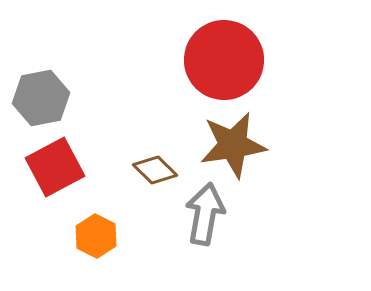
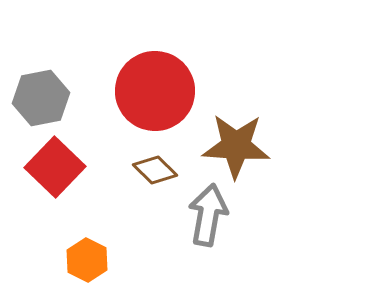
red circle: moved 69 px left, 31 px down
brown star: moved 3 px right, 1 px down; rotated 12 degrees clockwise
red square: rotated 18 degrees counterclockwise
gray arrow: moved 3 px right, 1 px down
orange hexagon: moved 9 px left, 24 px down
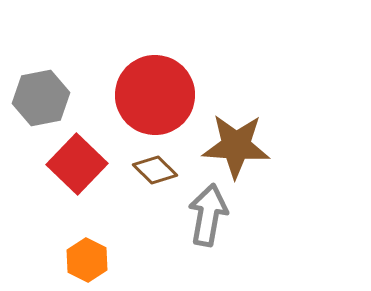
red circle: moved 4 px down
red square: moved 22 px right, 3 px up
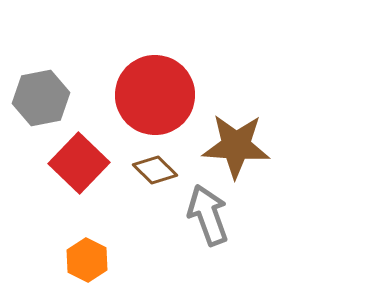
red square: moved 2 px right, 1 px up
gray arrow: rotated 30 degrees counterclockwise
